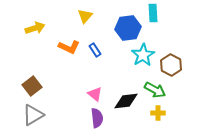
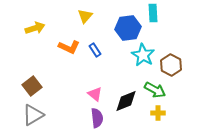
cyan star: rotated 10 degrees counterclockwise
black diamond: rotated 15 degrees counterclockwise
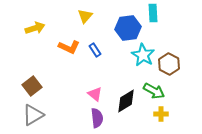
brown hexagon: moved 2 px left, 1 px up
green arrow: moved 1 px left, 1 px down
black diamond: rotated 10 degrees counterclockwise
yellow cross: moved 3 px right, 1 px down
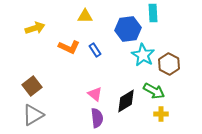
yellow triangle: rotated 49 degrees clockwise
blue hexagon: moved 1 px down
